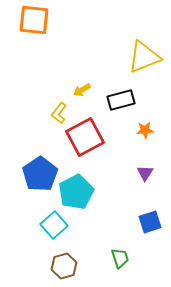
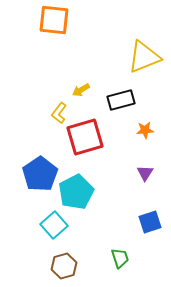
orange square: moved 20 px right
yellow arrow: moved 1 px left
red square: rotated 12 degrees clockwise
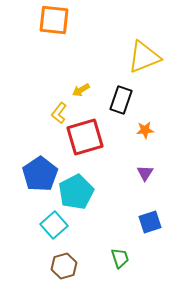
black rectangle: rotated 56 degrees counterclockwise
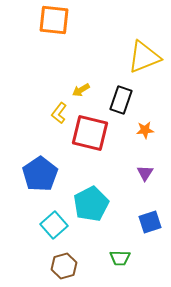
red square: moved 5 px right, 4 px up; rotated 30 degrees clockwise
cyan pentagon: moved 15 px right, 12 px down
green trapezoid: rotated 110 degrees clockwise
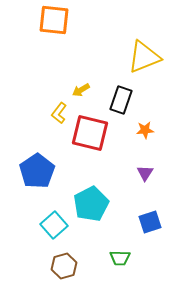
blue pentagon: moved 3 px left, 3 px up
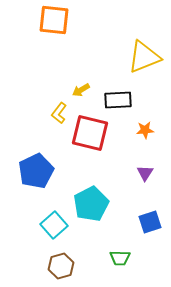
black rectangle: moved 3 px left; rotated 68 degrees clockwise
blue pentagon: moved 1 px left; rotated 8 degrees clockwise
brown hexagon: moved 3 px left
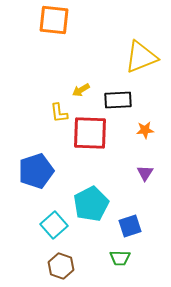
yellow triangle: moved 3 px left
yellow L-shape: rotated 45 degrees counterclockwise
red square: rotated 12 degrees counterclockwise
blue pentagon: rotated 8 degrees clockwise
blue square: moved 20 px left, 4 px down
brown hexagon: rotated 25 degrees counterclockwise
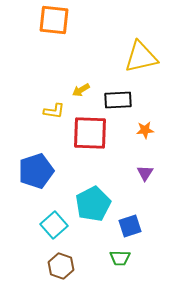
yellow triangle: rotated 9 degrees clockwise
yellow L-shape: moved 5 px left, 2 px up; rotated 75 degrees counterclockwise
cyan pentagon: moved 2 px right
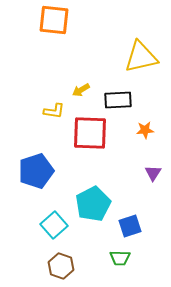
purple triangle: moved 8 px right
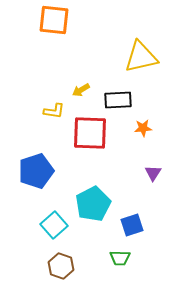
orange star: moved 2 px left, 2 px up
blue square: moved 2 px right, 1 px up
